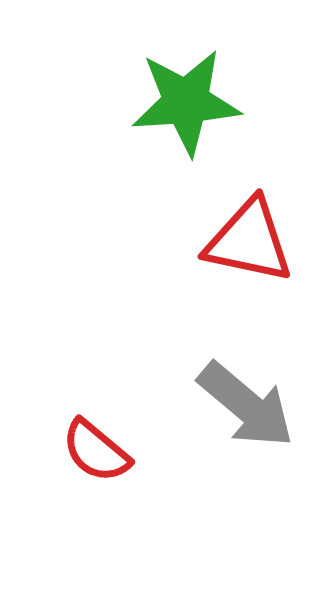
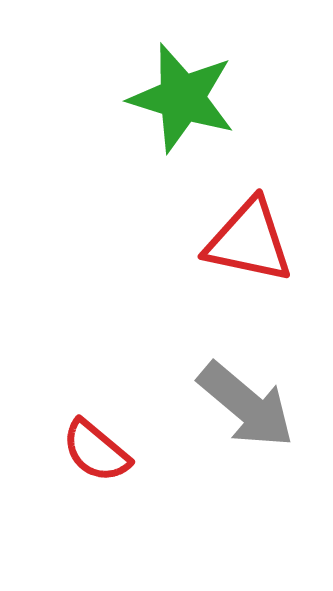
green star: moved 4 px left, 4 px up; rotated 21 degrees clockwise
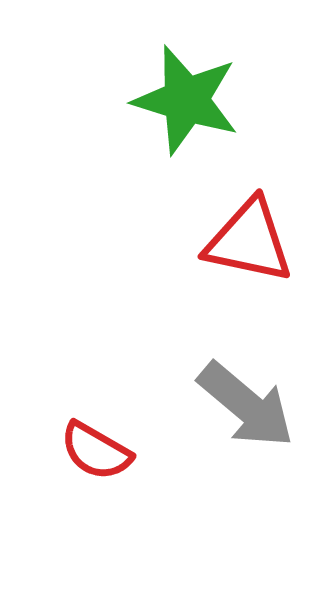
green star: moved 4 px right, 2 px down
red semicircle: rotated 10 degrees counterclockwise
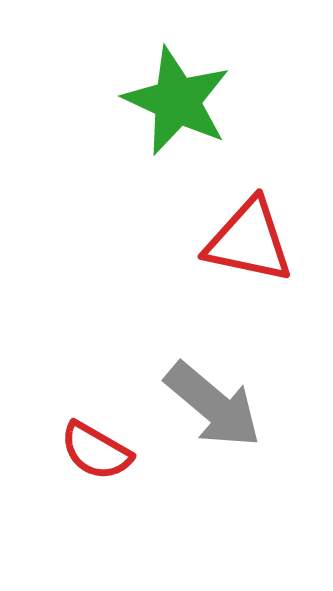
green star: moved 9 px left, 1 px down; rotated 8 degrees clockwise
gray arrow: moved 33 px left
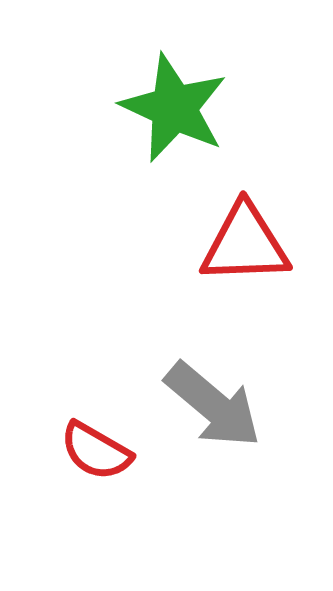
green star: moved 3 px left, 7 px down
red triangle: moved 4 px left, 3 px down; rotated 14 degrees counterclockwise
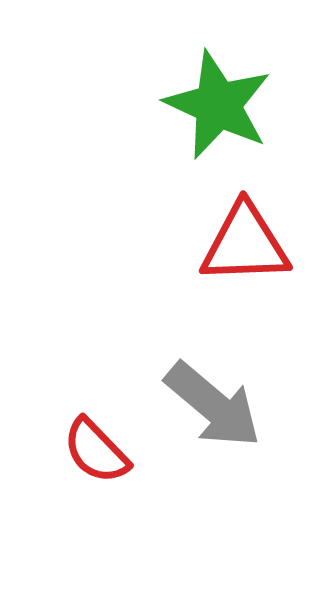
green star: moved 44 px right, 3 px up
red semicircle: rotated 16 degrees clockwise
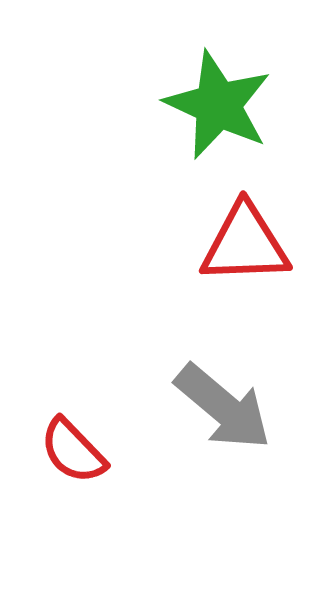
gray arrow: moved 10 px right, 2 px down
red semicircle: moved 23 px left
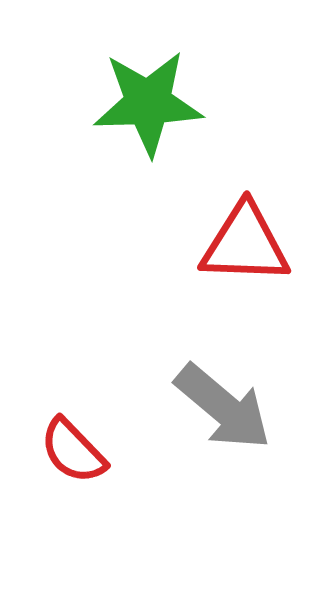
green star: moved 70 px left, 2 px up; rotated 27 degrees counterclockwise
red triangle: rotated 4 degrees clockwise
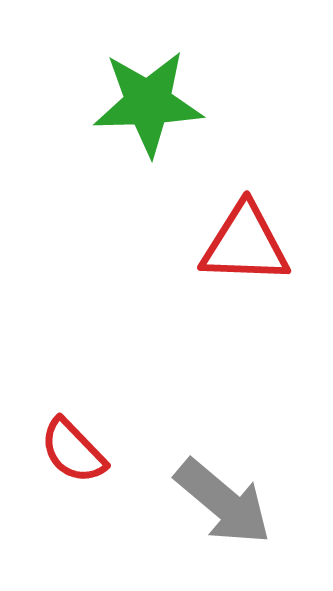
gray arrow: moved 95 px down
